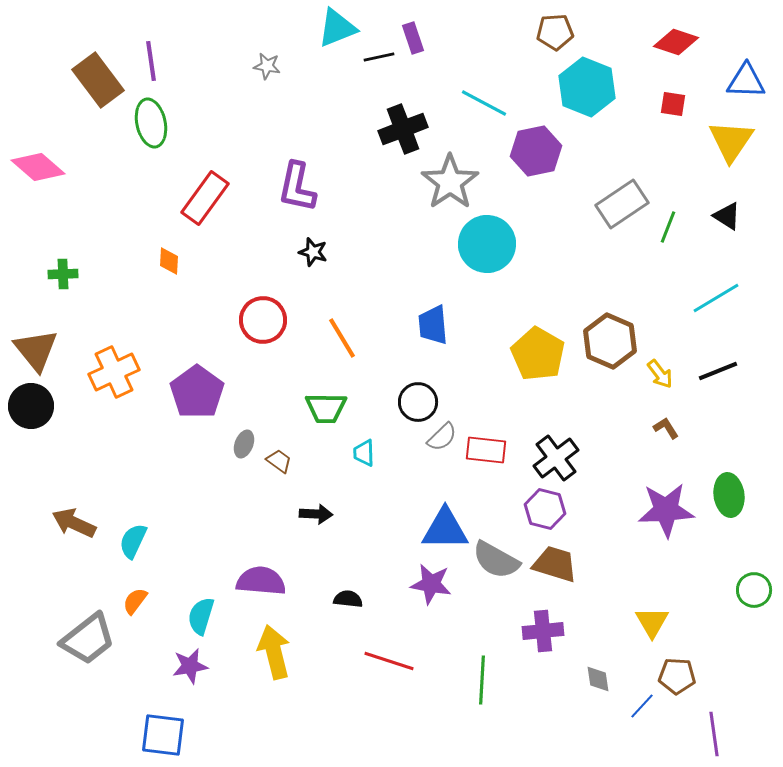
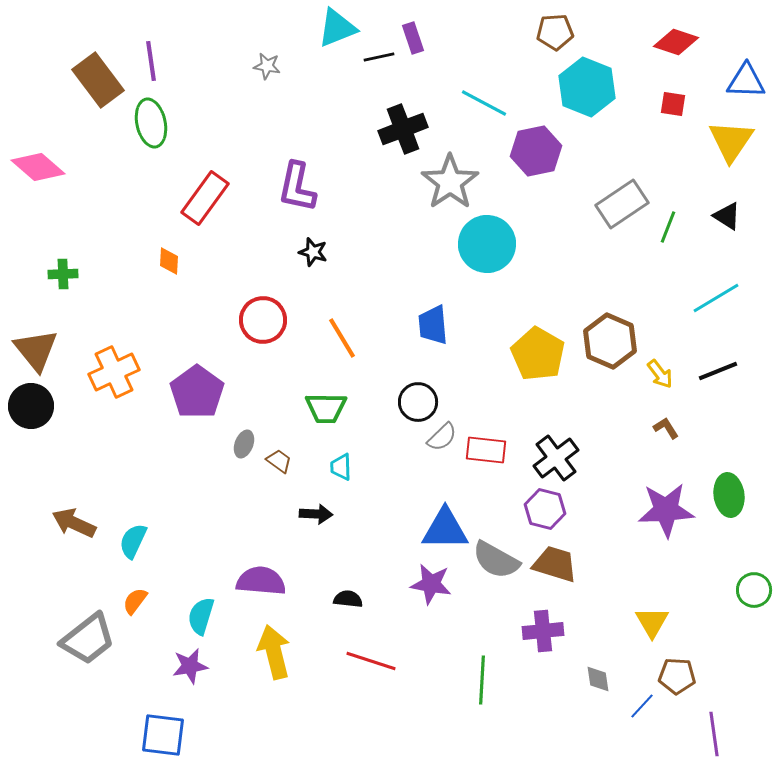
cyan trapezoid at (364, 453): moved 23 px left, 14 px down
red line at (389, 661): moved 18 px left
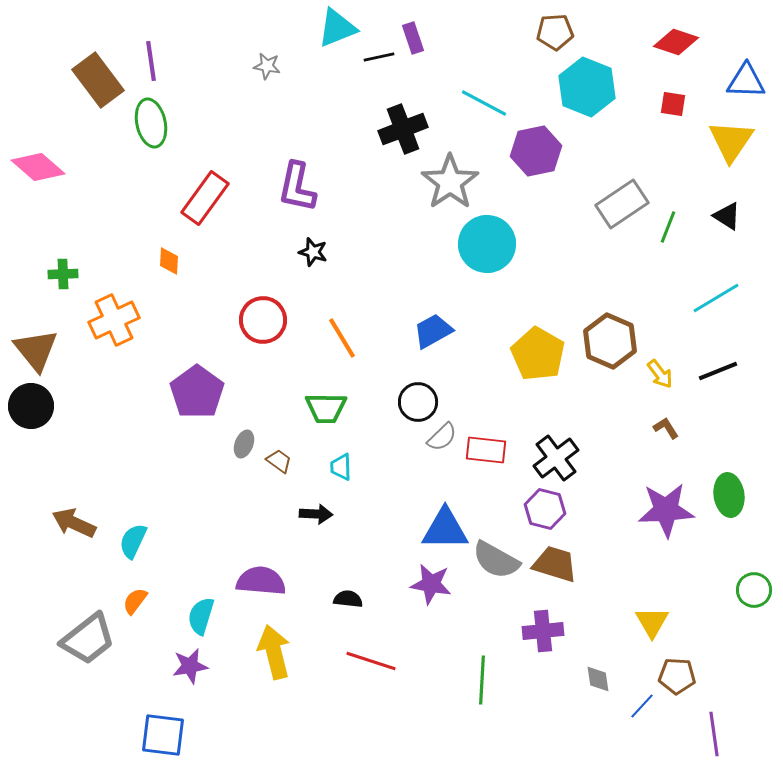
blue trapezoid at (433, 325): moved 6 px down; rotated 66 degrees clockwise
orange cross at (114, 372): moved 52 px up
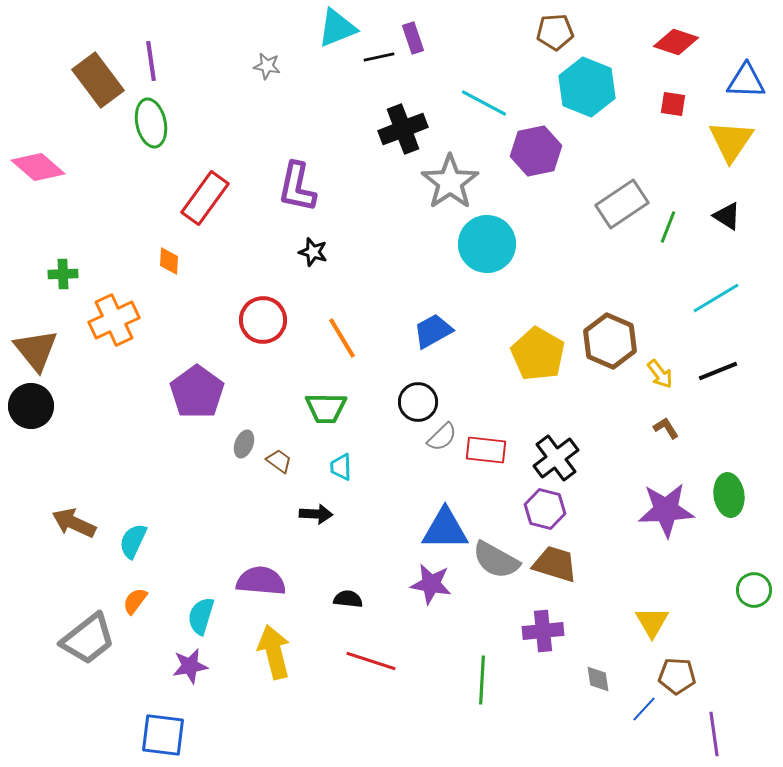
blue line at (642, 706): moved 2 px right, 3 px down
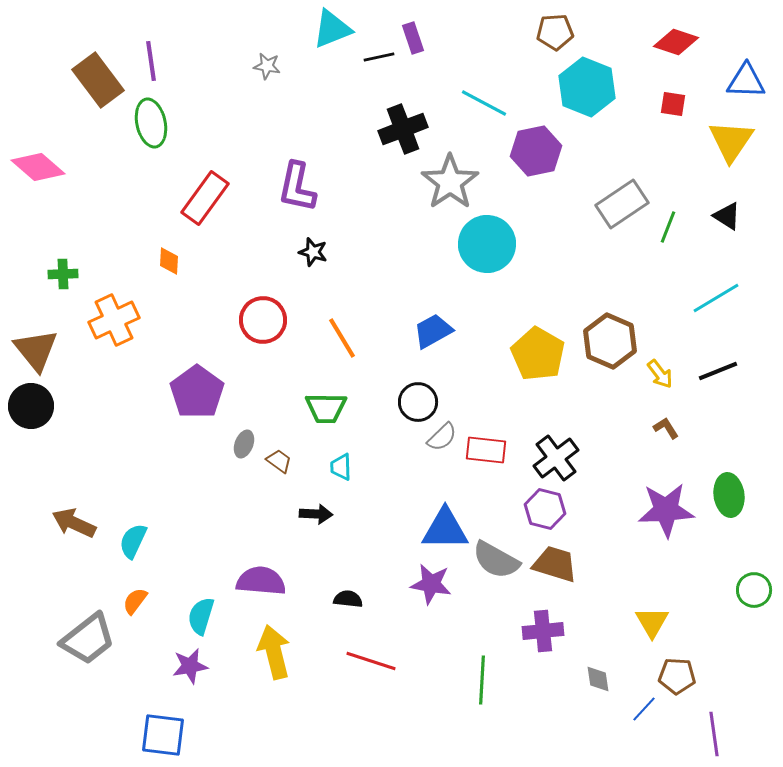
cyan triangle at (337, 28): moved 5 px left, 1 px down
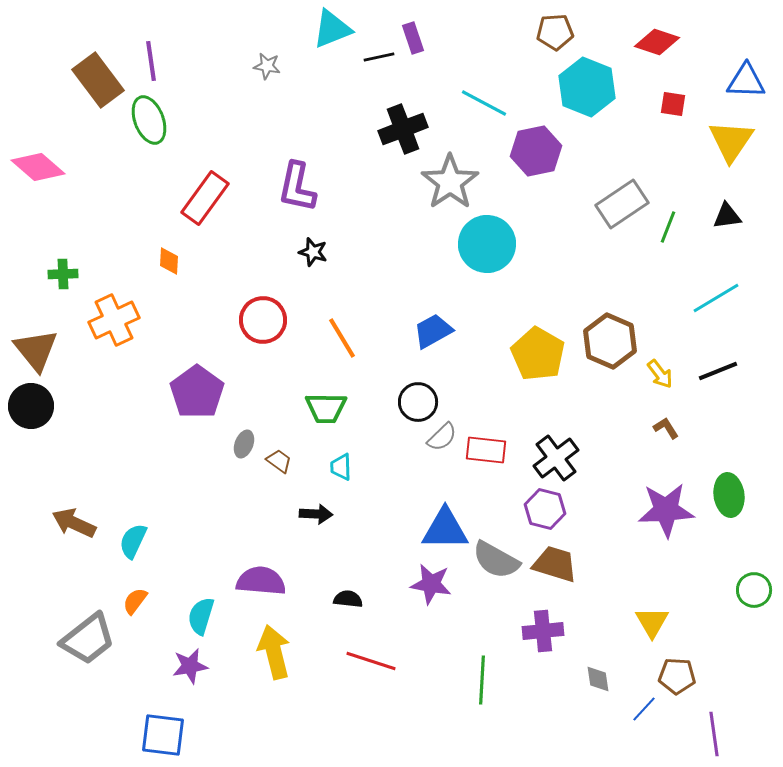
red diamond at (676, 42): moved 19 px left
green ellipse at (151, 123): moved 2 px left, 3 px up; rotated 9 degrees counterclockwise
black triangle at (727, 216): rotated 40 degrees counterclockwise
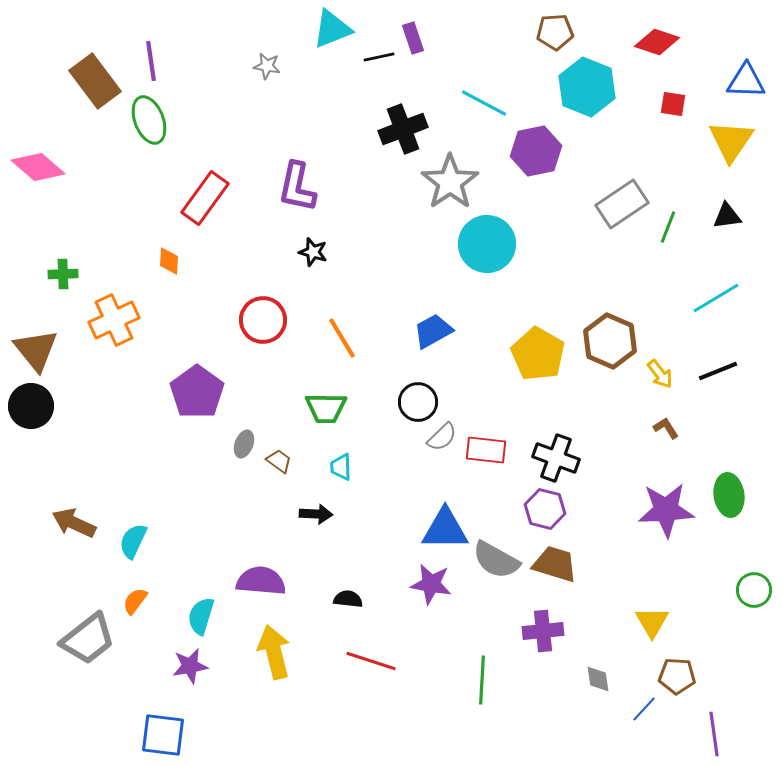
brown rectangle at (98, 80): moved 3 px left, 1 px down
black cross at (556, 458): rotated 33 degrees counterclockwise
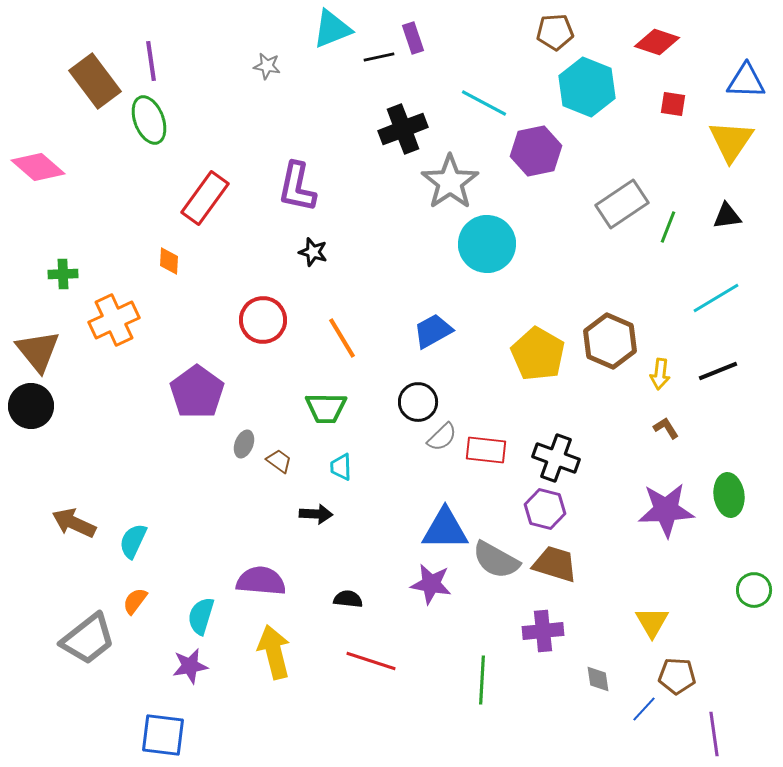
brown triangle at (36, 350): moved 2 px right, 1 px down
yellow arrow at (660, 374): rotated 44 degrees clockwise
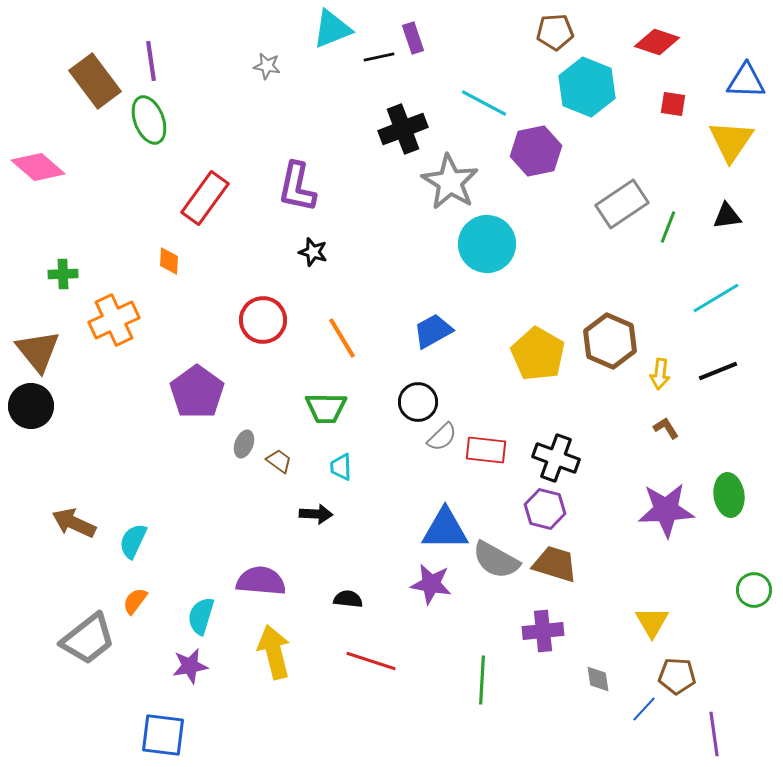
gray star at (450, 182): rotated 6 degrees counterclockwise
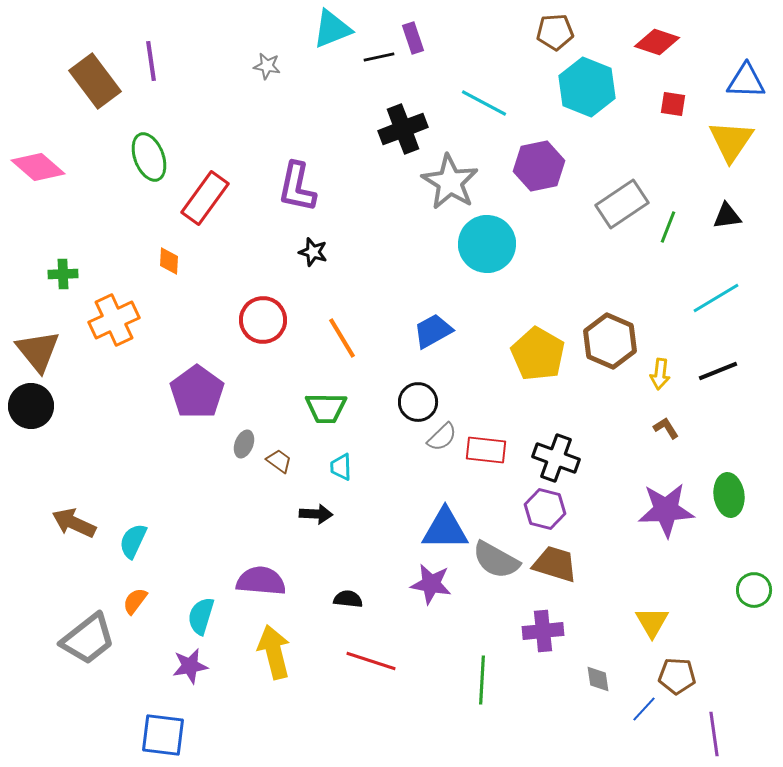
green ellipse at (149, 120): moved 37 px down
purple hexagon at (536, 151): moved 3 px right, 15 px down
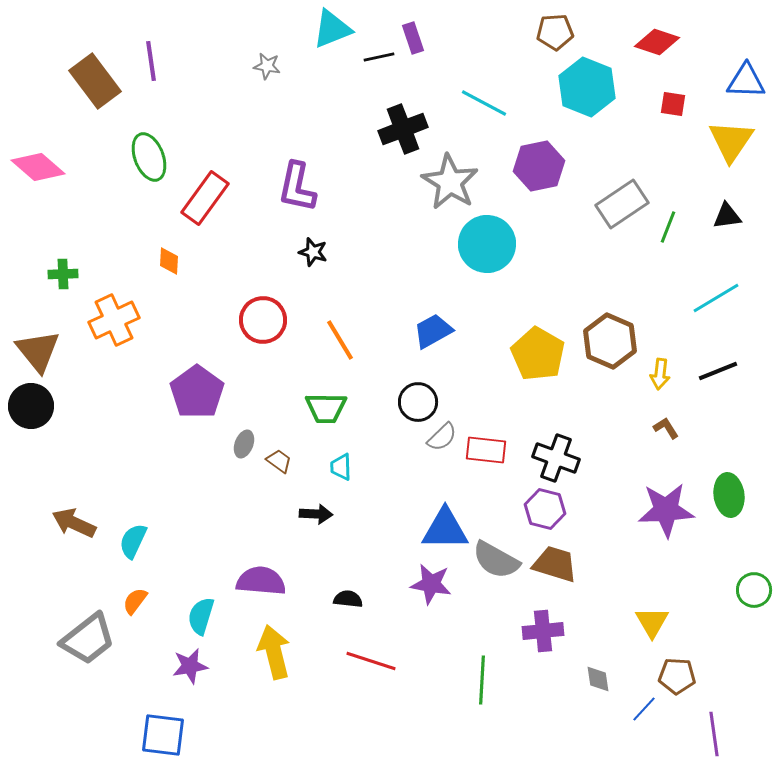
orange line at (342, 338): moved 2 px left, 2 px down
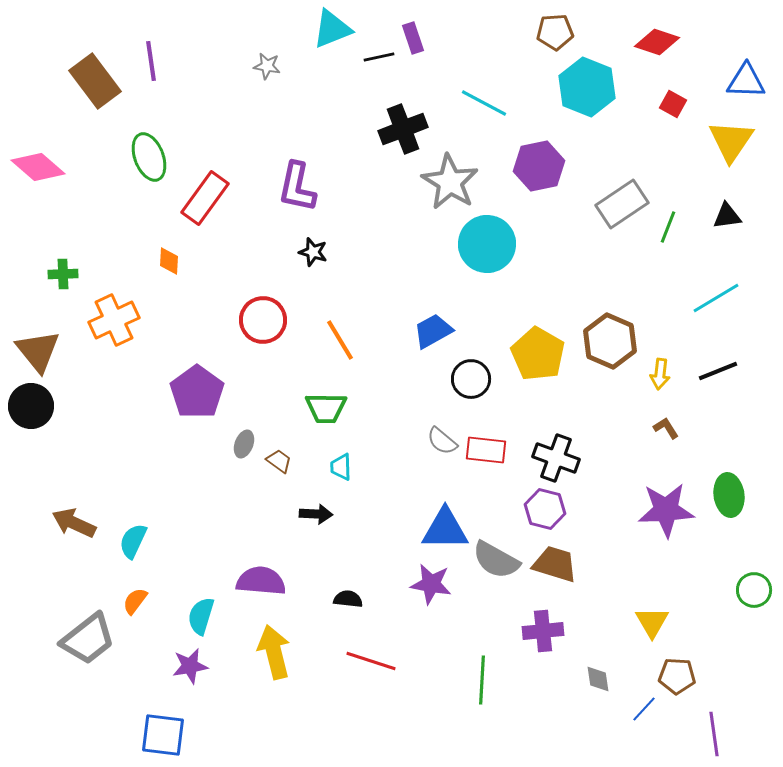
red square at (673, 104): rotated 20 degrees clockwise
black circle at (418, 402): moved 53 px right, 23 px up
gray semicircle at (442, 437): moved 4 px down; rotated 84 degrees clockwise
